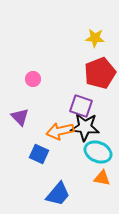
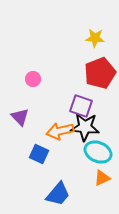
orange triangle: rotated 36 degrees counterclockwise
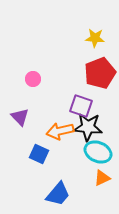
black star: moved 3 px right
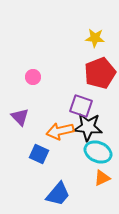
pink circle: moved 2 px up
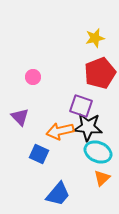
yellow star: rotated 18 degrees counterclockwise
orange triangle: rotated 18 degrees counterclockwise
